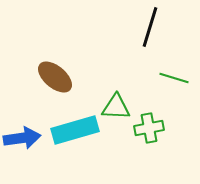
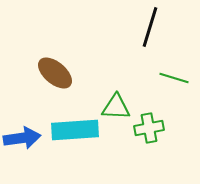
brown ellipse: moved 4 px up
cyan rectangle: rotated 12 degrees clockwise
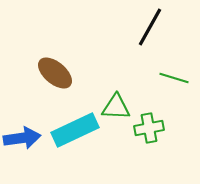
black line: rotated 12 degrees clockwise
cyan rectangle: rotated 21 degrees counterclockwise
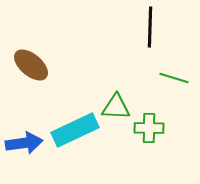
black line: rotated 27 degrees counterclockwise
brown ellipse: moved 24 px left, 8 px up
green cross: rotated 12 degrees clockwise
blue arrow: moved 2 px right, 5 px down
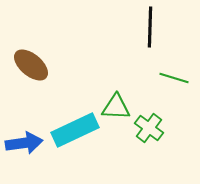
green cross: rotated 36 degrees clockwise
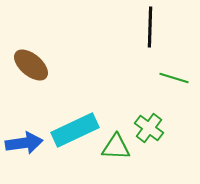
green triangle: moved 40 px down
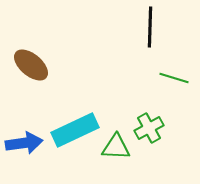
green cross: rotated 24 degrees clockwise
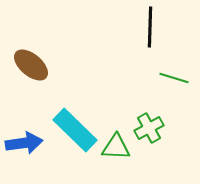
cyan rectangle: rotated 69 degrees clockwise
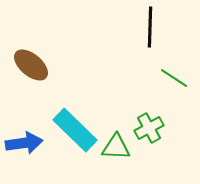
green line: rotated 16 degrees clockwise
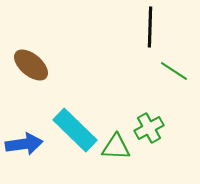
green line: moved 7 px up
blue arrow: moved 1 px down
